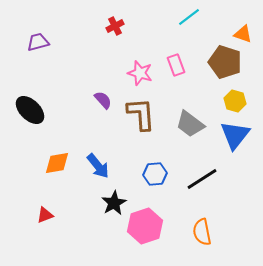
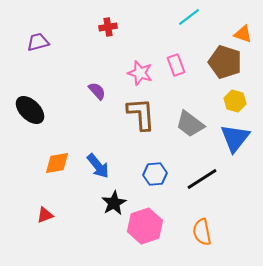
red cross: moved 7 px left, 1 px down; rotated 18 degrees clockwise
purple semicircle: moved 6 px left, 9 px up
blue triangle: moved 3 px down
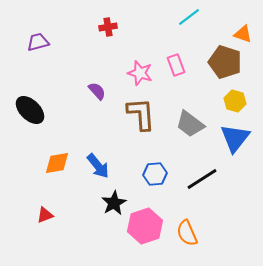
orange semicircle: moved 15 px left, 1 px down; rotated 12 degrees counterclockwise
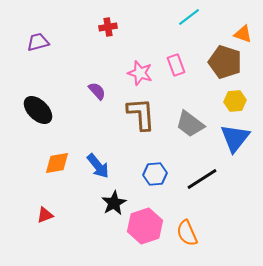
yellow hexagon: rotated 20 degrees counterclockwise
black ellipse: moved 8 px right
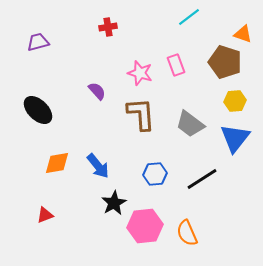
pink hexagon: rotated 12 degrees clockwise
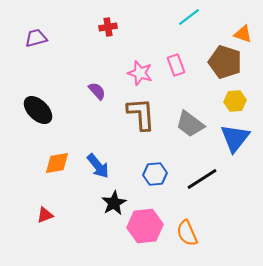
purple trapezoid: moved 2 px left, 4 px up
